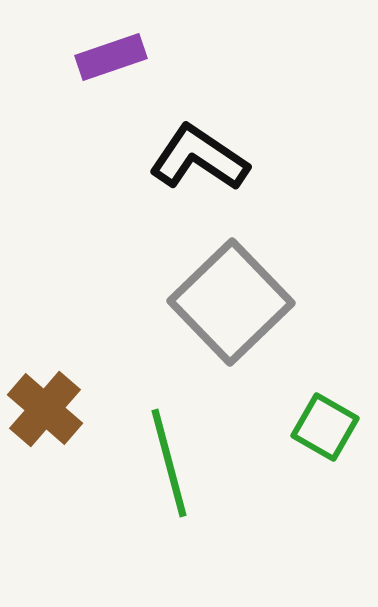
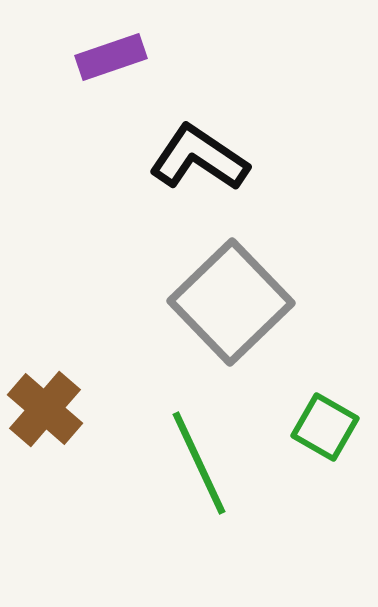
green line: moved 30 px right; rotated 10 degrees counterclockwise
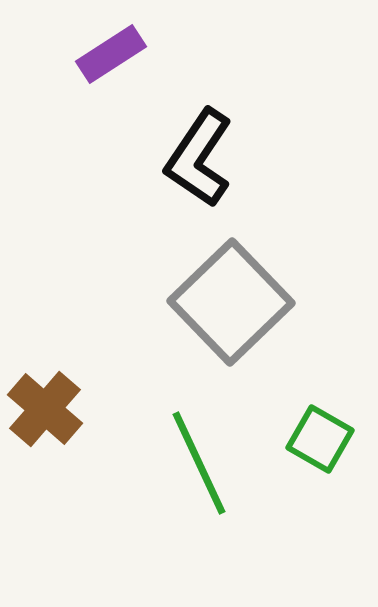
purple rectangle: moved 3 px up; rotated 14 degrees counterclockwise
black L-shape: rotated 90 degrees counterclockwise
green square: moved 5 px left, 12 px down
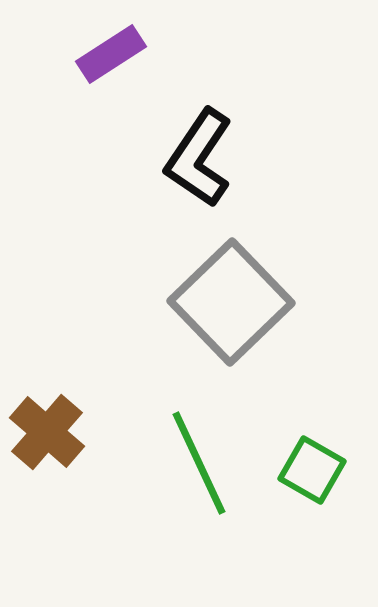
brown cross: moved 2 px right, 23 px down
green square: moved 8 px left, 31 px down
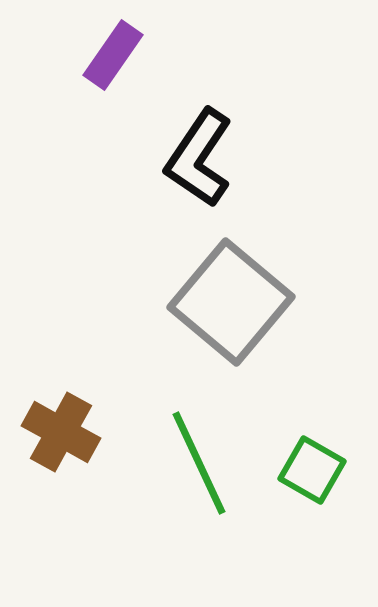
purple rectangle: moved 2 px right, 1 px down; rotated 22 degrees counterclockwise
gray square: rotated 6 degrees counterclockwise
brown cross: moved 14 px right; rotated 12 degrees counterclockwise
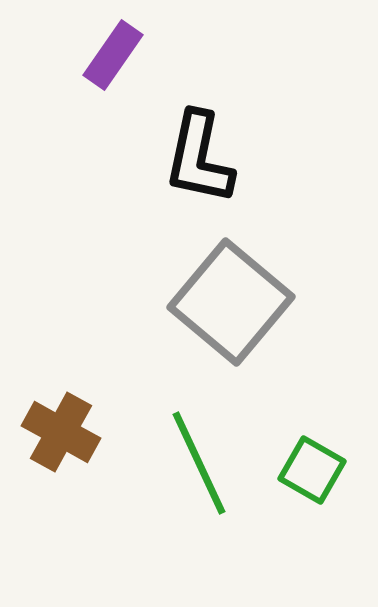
black L-shape: rotated 22 degrees counterclockwise
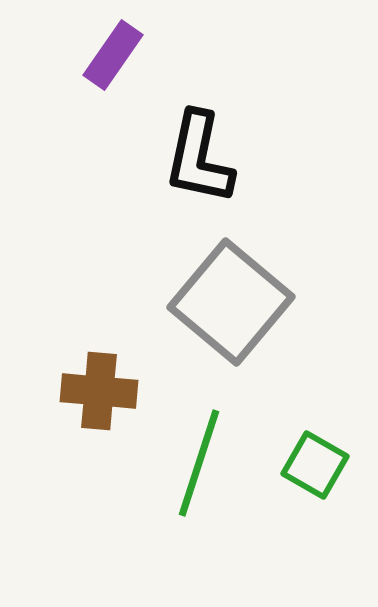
brown cross: moved 38 px right, 41 px up; rotated 24 degrees counterclockwise
green line: rotated 43 degrees clockwise
green square: moved 3 px right, 5 px up
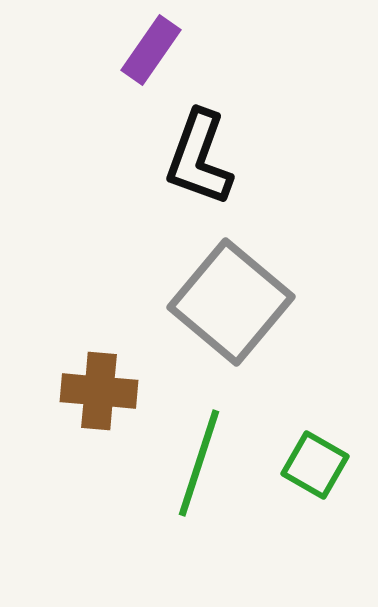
purple rectangle: moved 38 px right, 5 px up
black L-shape: rotated 8 degrees clockwise
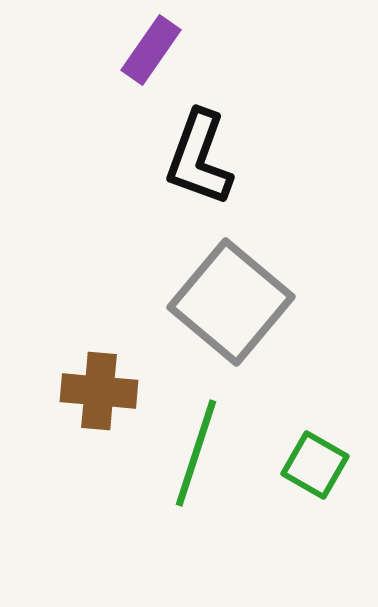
green line: moved 3 px left, 10 px up
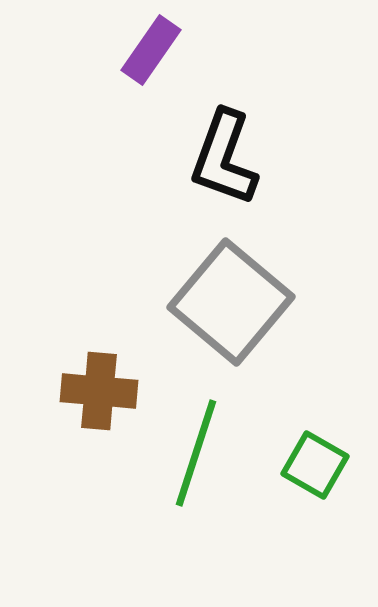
black L-shape: moved 25 px right
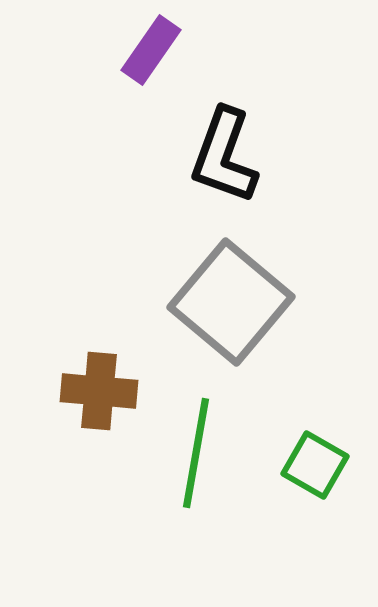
black L-shape: moved 2 px up
green line: rotated 8 degrees counterclockwise
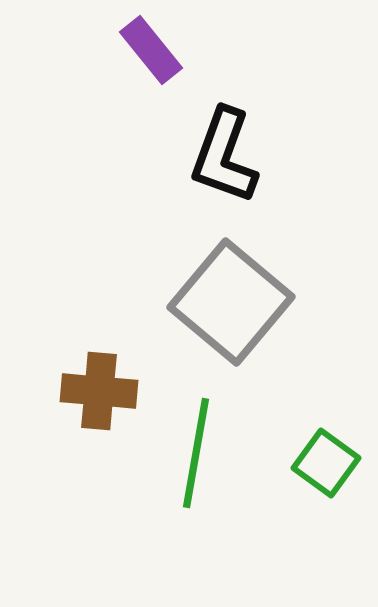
purple rectangle: rotated 74 degrees counterclockwise
green square: moved 11 px right, 2 px up; rotated 6 degrees clockwise
